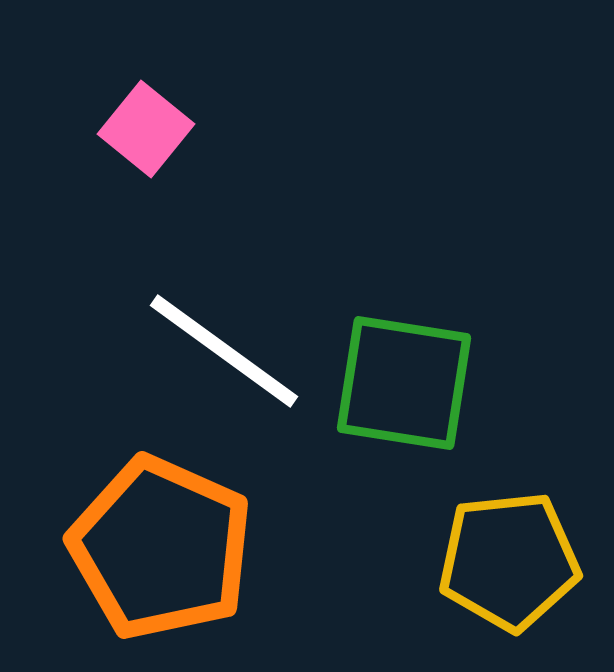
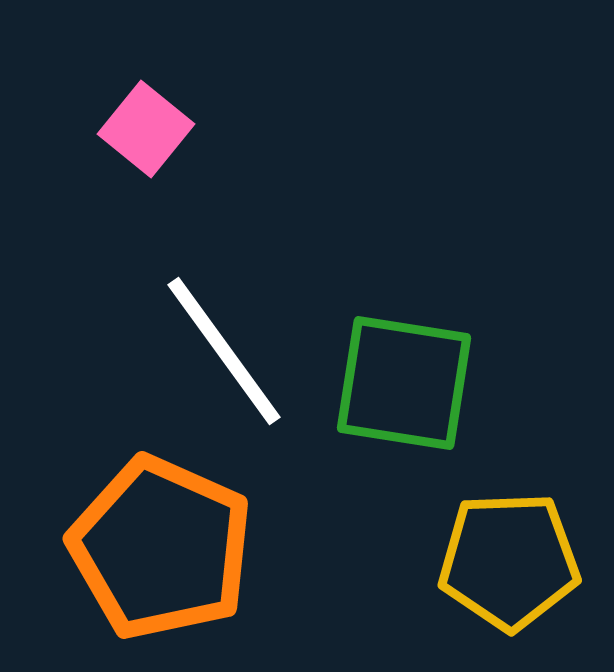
white line: rotated 18 degrees clockwise
yellow pentagon: rotated 4 degrees clockwise
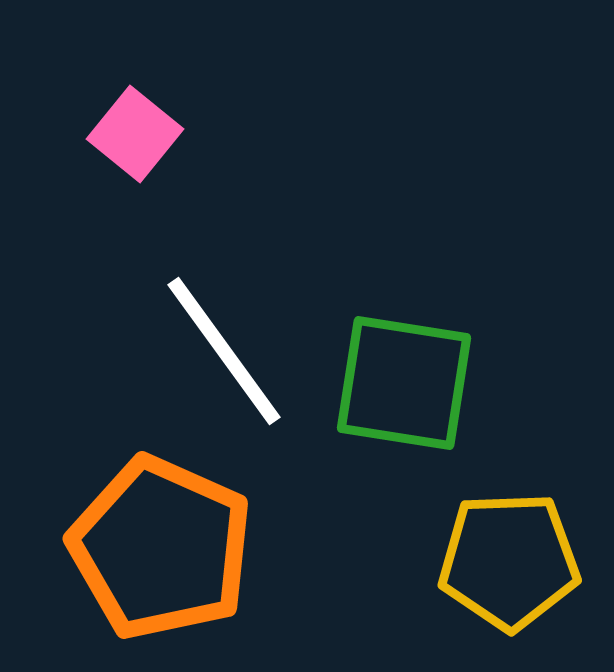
pink square: moved 11 px left, 5 px down
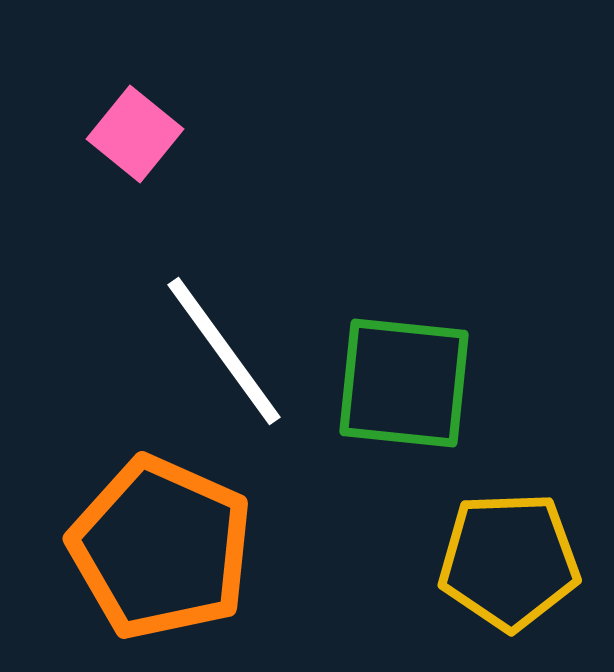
green square: rotated 3 degrees counterclockwise
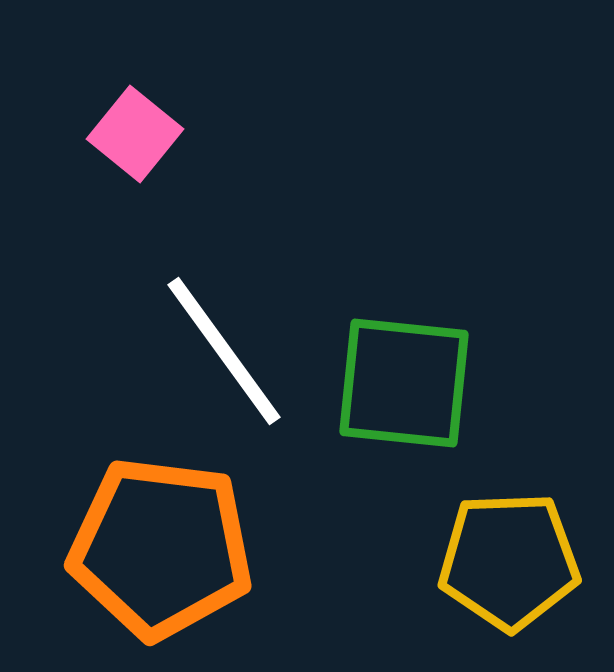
orange pentagon: rotated 17 degrees counterclockwise
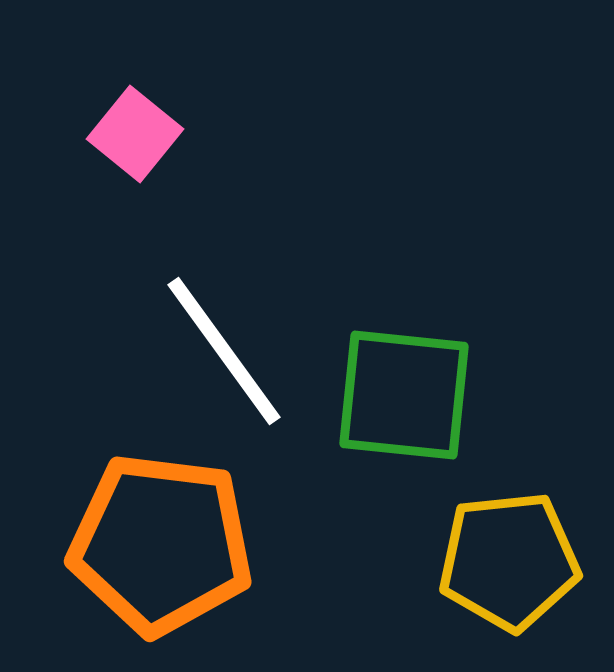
green square: moved 12 px down
orange pentagon: moved 4 px up
yellow pentagon: rotated 4 degrees counterclockwise
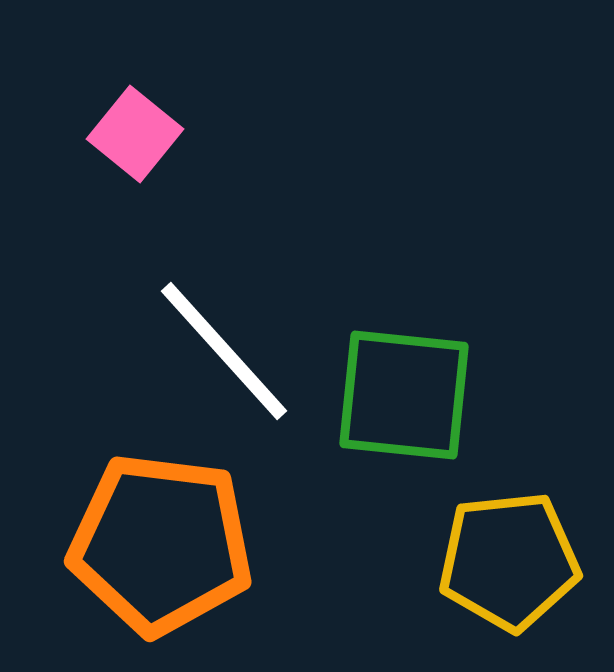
white line: rotated 6 degrees counterclockwise
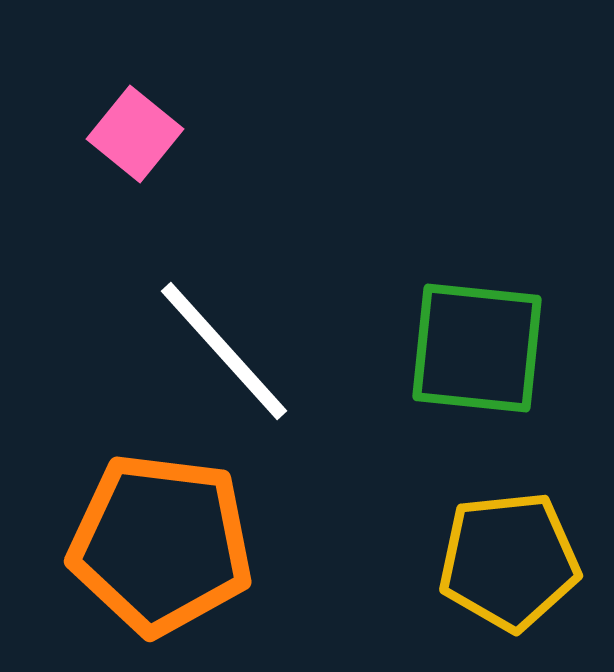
green square: moved 73 px right, 47 px up
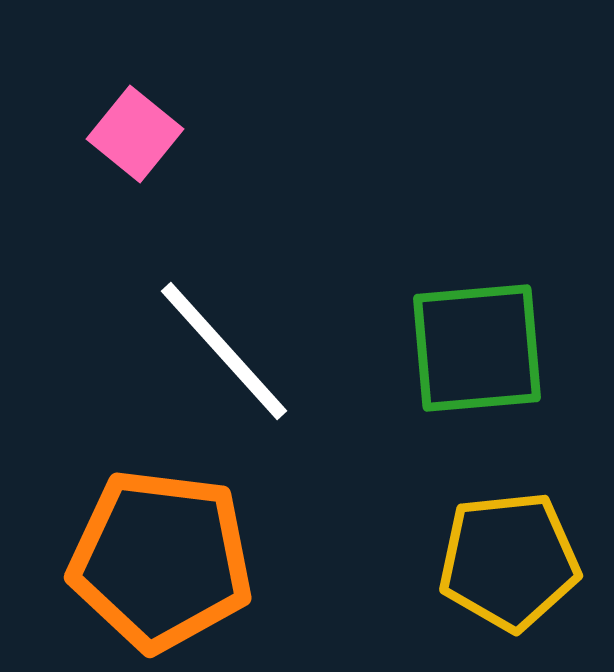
green square: rotated 11 degrees counterclockwise
orange pentagon: moved 16 px down
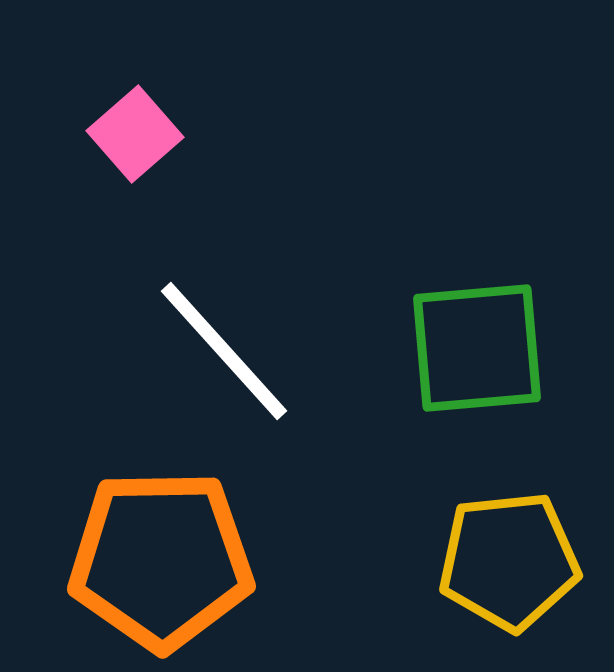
pink square: rotated 10 degrees clockwise
orange pentagon: rotated 8 degrees counterclockwise
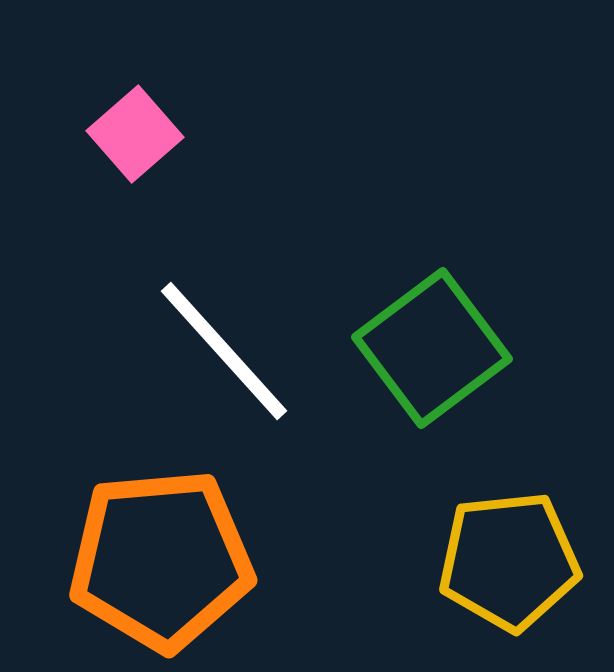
green square: moved 45 px left; rotated 32 degrees counterclockwise
orange pentagon: rotated 4 degrees counterclockwise
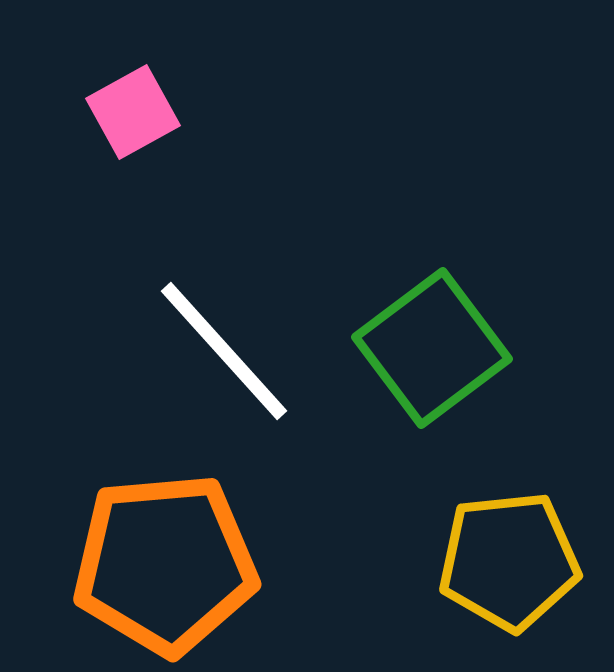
pink square: moved 2 px left, 22 px up; rotated 12 degrees clockwise
orange pentagon: moved 4 px right, 4 px down
